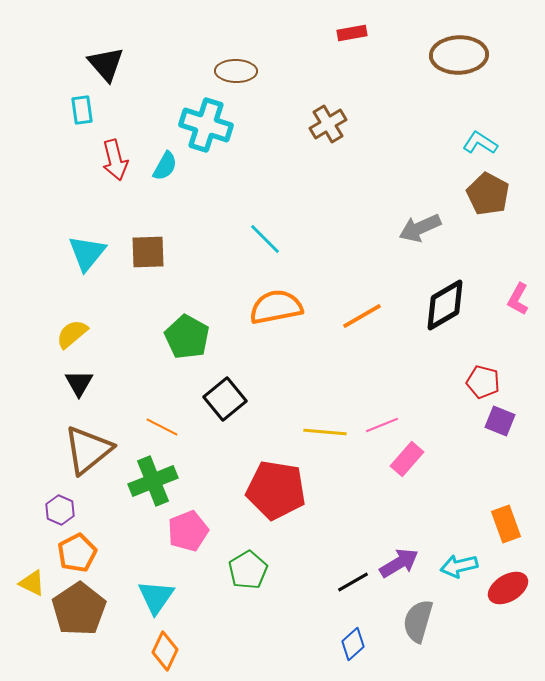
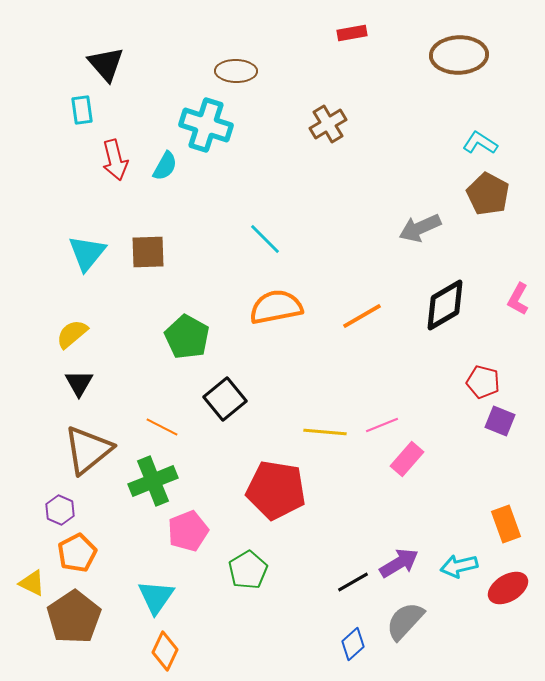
brown pentagon at (79, 609): moved 5 px left, 8 px down
gray semicircle at (418, 621): moved 13 px left; rotated 27 degrees clockwise
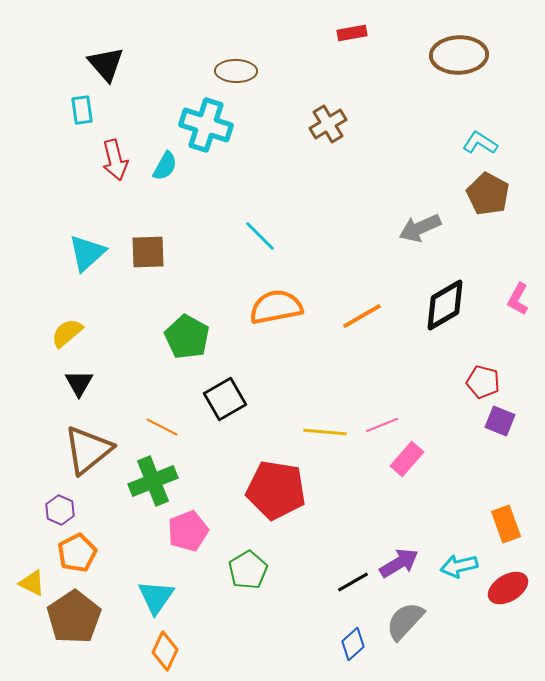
cyan line at (265, 239): moved 5 px left, 3 px up
cyan triangle at (87, 253): rotated 9 degrees clockwise
yellow semicircle at (72, 334): moved 5 px left, 1 px up
black square at (225, 399): rotated 9 degrees clockwise
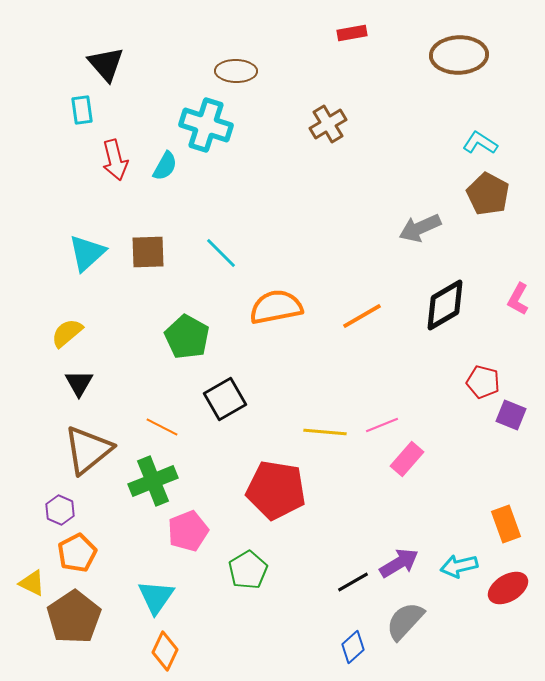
cyan line at (260, 236): moved 39 px left, 17 px down
purple square at (500, 421): moved 11 px right, 6 px up
blue diamond at (353, 644): moved 3 px down
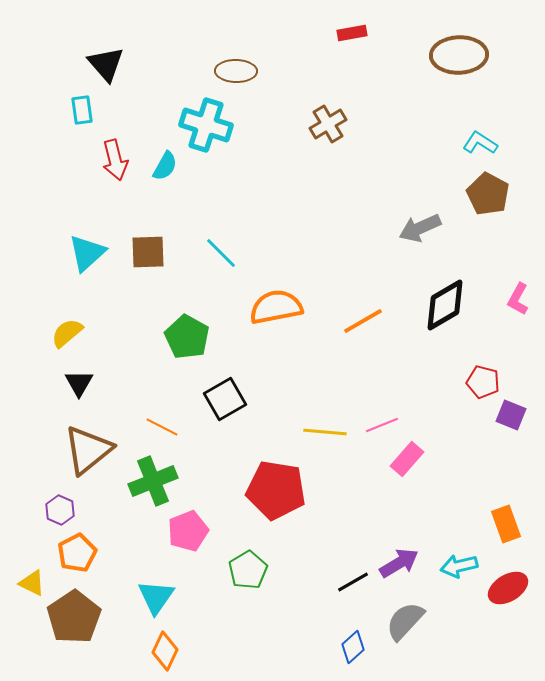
orange line at (362, 316): moved 1 px right, 5 px down
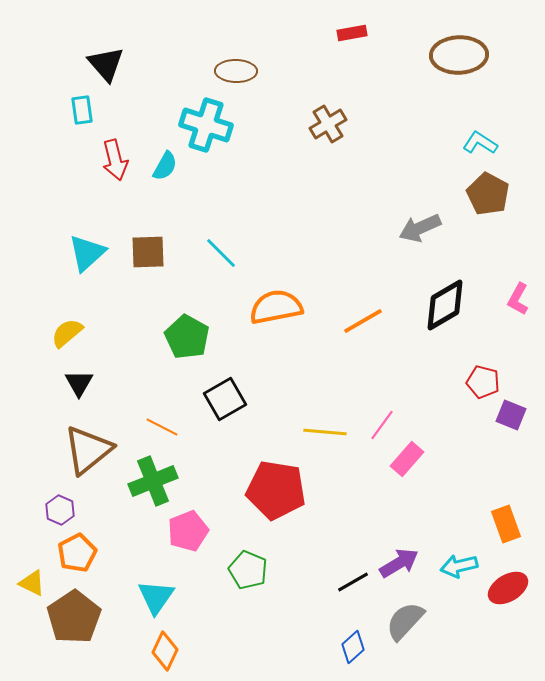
pink line at (382, 425): rotated 32 degrees counterclockwise
green pentagon at (248, 570): rotated 18 degrees counterclockwise
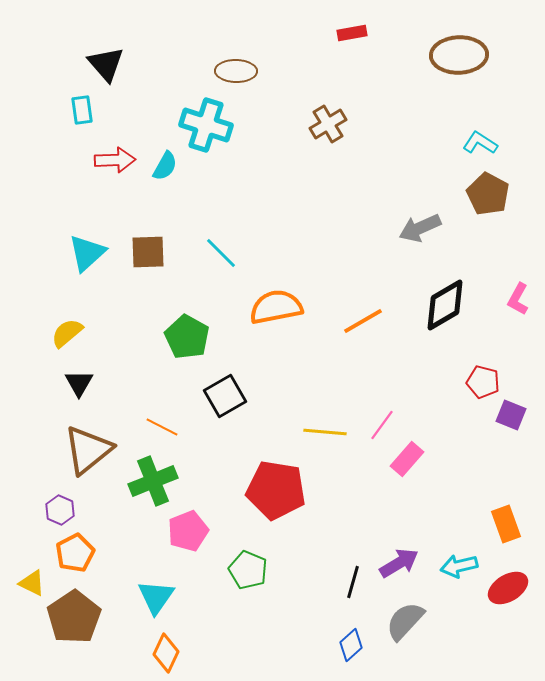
red arrow at (115, 160): rotated 78 degrees counterclockwise
black square at (225, 399): moved 3 px up
orange pentagon at (77, 553): moved 2 px left
black line at (353, 582): rotated 44 degrees counterclockwise
blue diamond at (353, 647): moved 2 px left, 2 px up
orange diamond at (165, 651): moved 1 px right, 2 px down
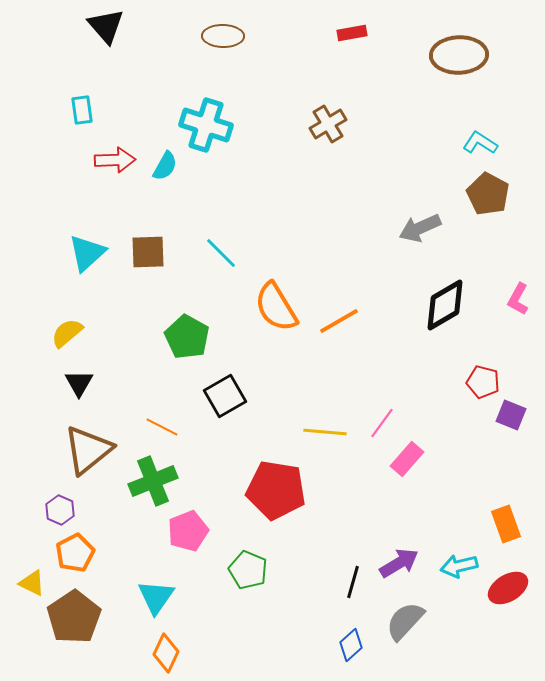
black triangle at (106, 64): moved 38 px up
brown ellipse at (236, 71): moved 13 px left, 35 px up
orange semicircle at (276, 307): rotated 110 degrees counterclockwise
orange line at (363, 321): moved 24 px left
pink line at (382, 425): moved 2 px up
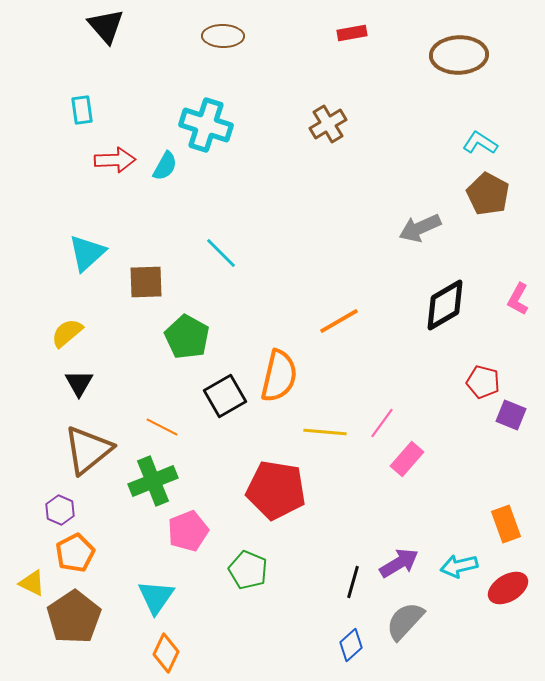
brown square at (148, 252): moved 2 px left, 30 px down
orange semicircle at (276, 307): moved 3 px right, 69 px down; rotated 136 degrees counterclockwise
